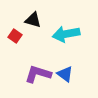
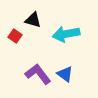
purple L-shape: rotated 36 degrees clockwise
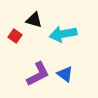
black triangle: moved 1 px right
cyan arrow: moved 3 px left
purple L-shape: rotated 100 degrees clockwise
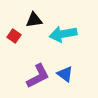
black triangle: rotated 24 degrees counterclockwise
red square: moved 1 px left
purple L-shape: moved 2 px down
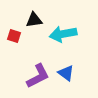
red square: rotated 16 degrees counterclockwise
blue triangle: moved 1 px right, 1 px up
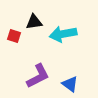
black triangle: moved 2 px down
blue triangle: moved 4 px right, 11 px down
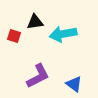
black triangle: moved 1 px right
blue triangle: moved 4 px right
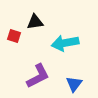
cyan arrow: moved 2 px right, 9 px down
blue triangle: rotated 30 degrees clockwise
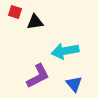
red square: moved 1 px right, 24 px up
cyan arrow: moved 8 px down
blue triangle: rotated 18 degrees counterclockwise
